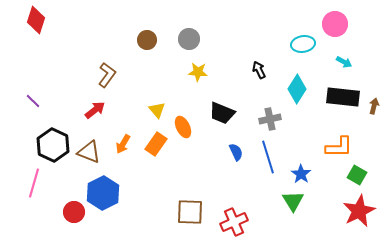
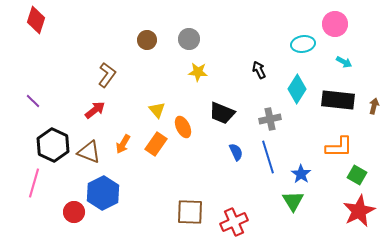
black rectangle: moved 5 px left, 3 px down
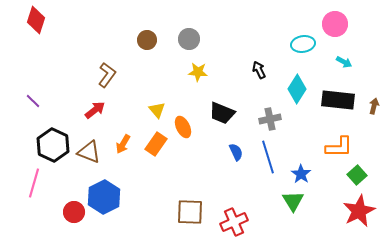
green square: rotated 18 degrees clockwise
blue hexagon: moved 1 px right, 4 px down
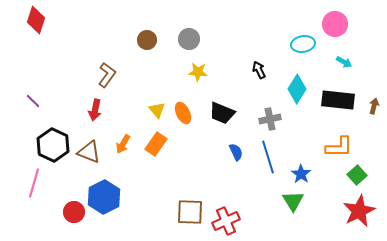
red arrow: rotated 140 degrees clockwise
orange ellipse: moved 14 px up
red cross: moved 8 px left, 1 px up
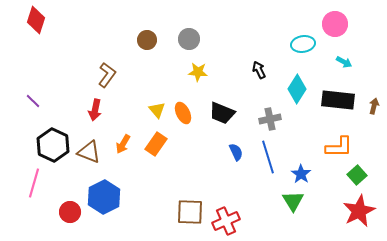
red circle: moved 4 px left
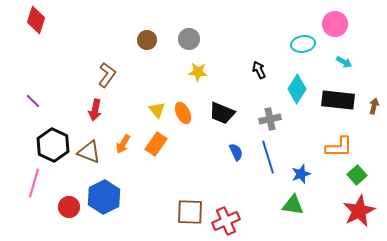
blue star: rotated 18 degrees clockwise
green triangle: moved 4 px down; rotated 50 degrees counterclockwise
red circle: moved 1 px left, 5 px up
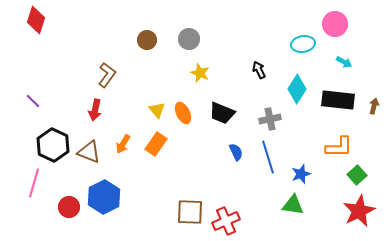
yellow star: moved 2 px right, 1 px down; rotated 18 degrees clockwise
